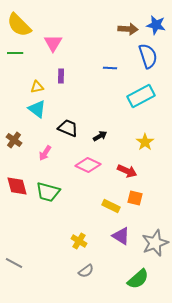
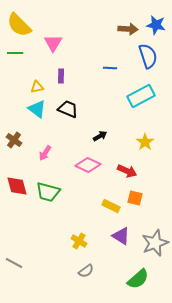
black trapezoid: moved 19 px up
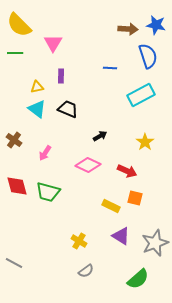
cyan rectangle: moved 1 px up
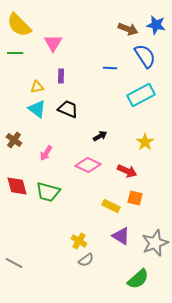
brown arrow: rotated 18 degrees clockwise
blue semicircle: moved 3 px left; rotated 15 degrees counterclockwise
pink arrow: moved 1 px right
gray semicircle: moved 11 px up
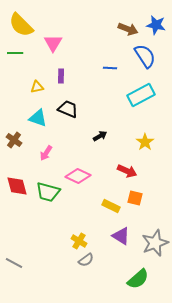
yellow semicircle: moved 2 px right
cyan triangle: moved 1 px right, 9 px down; rotated 18 degrees counterclockwise
pink diamond: moved 10 px left, 11 px down
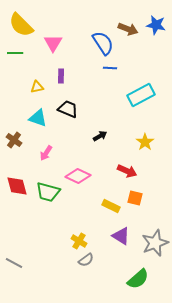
blue semicircle: moved 42 px left, 13 px up
